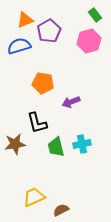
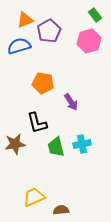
purple arrow: rotated 102 degrees counterclockwise
brown semicircle: rotated 21 degrees clockwise
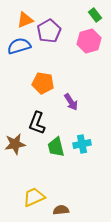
black L-shape: rotated 35 degrees clockwise
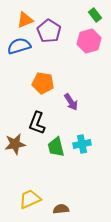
purple pentagon: rotated 10 degrees counterclockwise
yellow trapezoid: moved 4 px left, 2 px down
brown semicircle: moved 1 px up
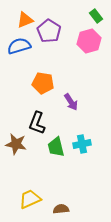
green rectangle: moved 1 px right, 1 px down
brown star: moved 1 px right; rotated 20 degrees clockwise
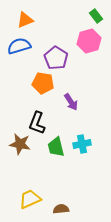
purple pentagon: moved 7 px right, 27 px down
brown star: moved 4 px right
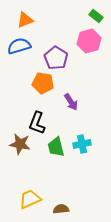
green rectangle: rotated 16 degrees counterclockwise
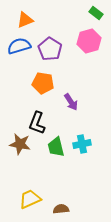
green rectangle: moved 3 px up
purple pentagon: moved 6 px left, 9 px up
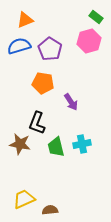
green rectangle: moved 4 px down
yellow trapezoid: moved 6 px left
brown semicircle: moved 11 px left, 1 px down
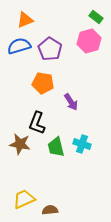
cyan cross: rotated 30 degrees clockwise
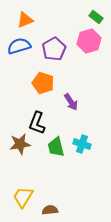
purple pentagon: moved 4 px right; rotated 10 degrees clockwise
orange pentagon: rotated 10 degrees clockwise
brown star: rotated 20 degrees counterclockwise
yellow trapezoid: moved 1 px left, 2 px up; rotated 35 degrees counterclockwise
